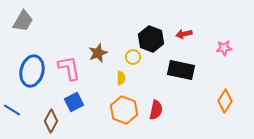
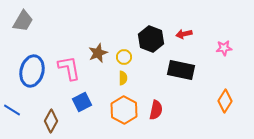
yellow circle: moved 9 px left
yellow semicircle: moved 2 px right
blue square: moved 8 px right
orange hexagon: rotated 8 degrees clockwise
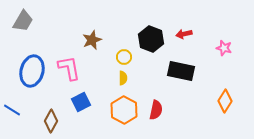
pink star: rotated 21 degrees clockwise
brown star: moved 6 px left, 13 px up
black rectangle: moved 1 px down
blue square: moved 1 px left
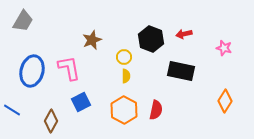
yellow semicircle: moved 3 px right, 2 px up
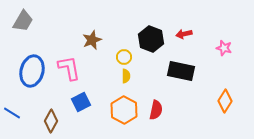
blue line: moved 3 px down
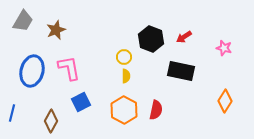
red arrow: moved 3 px down; rotated 21 degrees counterclockwise
brown star: moved 36 px left, 10 px up
blue line: rotated 72 degrees clockwise
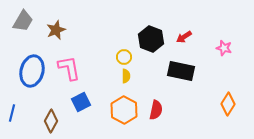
orange diamond: moved 3 px right, 3 px down
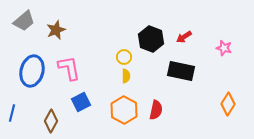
gray trapezoid: moved 1 px right; rotated 20 degrees clockwise
